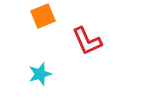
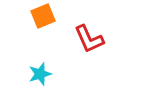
red L-shape: moved 2 px right, 2 px up
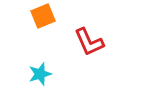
red L-shape: moved 3 px down
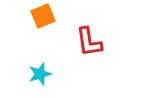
red L-shape: rotated 16 degrees clockwise
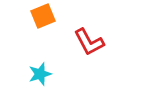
red L-shape: rotated 20 degrees counterclockwise
